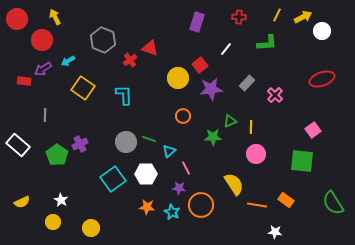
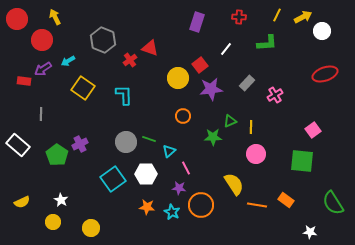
red ellipse at (322, 79): moved 3 px right, 5 px up
pink cross at (275, 95): rotated 14 degrees clockwise
gray line at (45, 115): moved 4 px left, 1 px up
white star at (275, 232): moved 35 px right
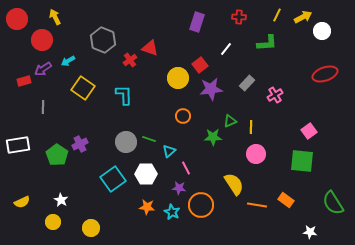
red rectangle at (24, 81): rotated 24 degrees counterclockwise
gray line at (41, 114): moved 2 px right, 7 px up
pink square at (313, 130): moved 4 px left, 1 px down
white rectangle at (18, 145): rotated 50 degrees counterclockwise
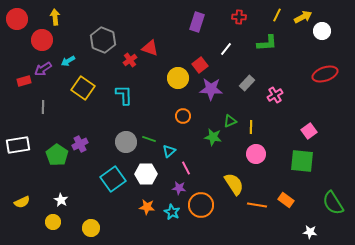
yellow arrow at (55, 17): rotated 21 degrees clockwise
purple star at (211, 89): rotated 10 degrees clockwise
green star at (213, 137): rotated 12 degrees clockwise
